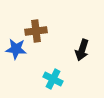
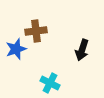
blue star: rotated 25 degrees counterclockwise
cyan cross: moved 3 px left, 4 px down
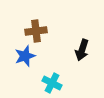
blue star: moved 9 px right, 7 px down
cyan cross: moved 2 px right
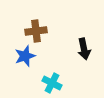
black arrow: moved 2 px right, 1 px up; rotated 30 degrees counterclockwise
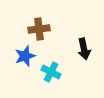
brown cross: moved 3 px right, 2 px up
cyan cross: moved 1 px left, 11 px up
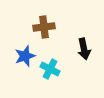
brown cross: moved 5 px right, 2 px up
cyan cross: moved 1 px left, 3 px up
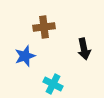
cyan cross: moved 3 px right, 15 px down
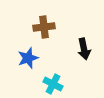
blue star: moved 3 px right, 2 px down
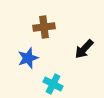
black arrow: rotated 55 degrees clockwise
